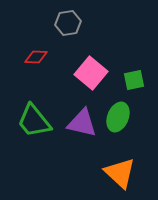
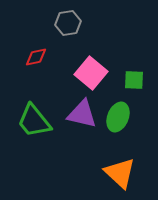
red diamond: rotated 15 degrees counterclockwise
green square: rotated 15 degrees clockwise
purple triangle: moved 9 px up
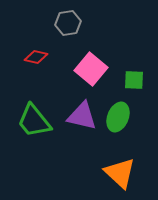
red diamond: rotated 25 degrees clockwise
pink square: moved 4 px up
purple triangle: moved 2 px down
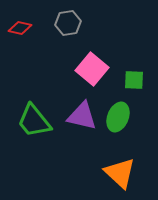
red diamond: moved 16 px left, 29 px up
pink square: moved 1 px right
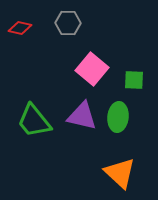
gray hexagon: rotated 10 degrees clockwise
green ellipse: rotated 16 degrees counterclockwise
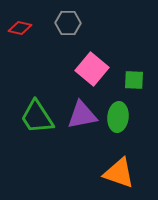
purple triangle: moved 1 px up; rotated 24 degrees counterclockwise
green trapezoid: moved 3 px right, 4 px up; rotated 6 degrees clockwise
orange triangle: moved 1 px left; rotated 24 degrees counterclockwise
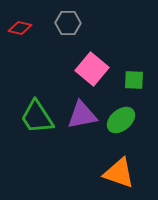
green ellipse: moved 3 px right, 3 px down; rotated 44 degrees clockwise
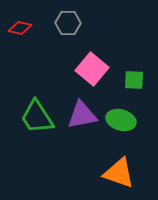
green ellipse: rotated 56 degrees clockwise
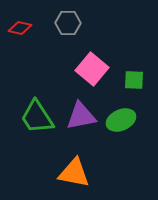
purple triangle: moved 1 px left, 1 px down
green ellipse: rotated 40 degrees counterclockwise
orange triangle: moved 45 px left; rotated 8 degrees counterclockwise
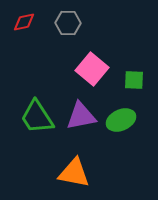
red diamond: moved 4 px right, 6 px up; rotated 25 degrees counterclockwise
